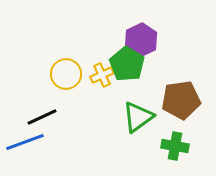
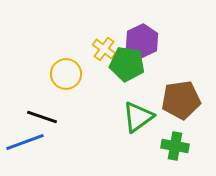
purple hexagon: moved 1 px right, 1 px down
green pentagon: rotated 24 degrees counterclockwise
yellow cross: moved 2 px right, 26 px up; rotated 30 degrees counterclockwise
black line: rotated 44 degrees clockwise
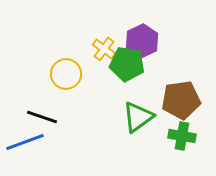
green cross: moved 7 px right, 10 px up
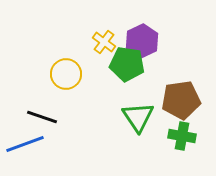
yellow cross: moved 7 px up
green triangle: rotated 28 degrees counterclockwise
blue line: moved 2 px down
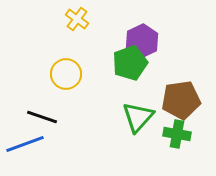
yellow cross: moved 27 px left, 23 px up
green pentagon: moved 3 px right, 1 px up; rotated 28 degrees counterclockwise
green triangle: rotated 16 degrees clockwise
green cross: moved 5 px left, 2 px up
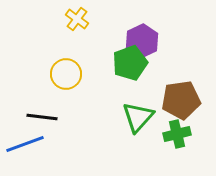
black line: rotated 12 degrees counterclockwise
green cross: rotated 24 degrees counterclockwise
